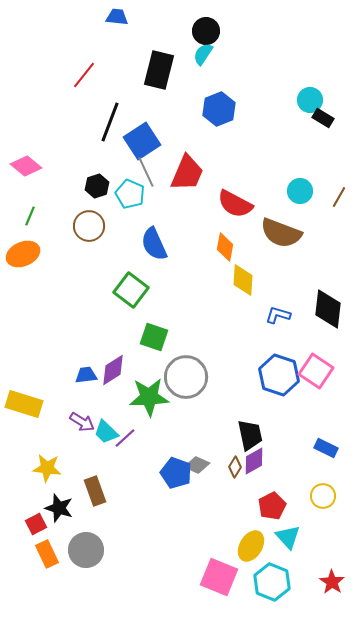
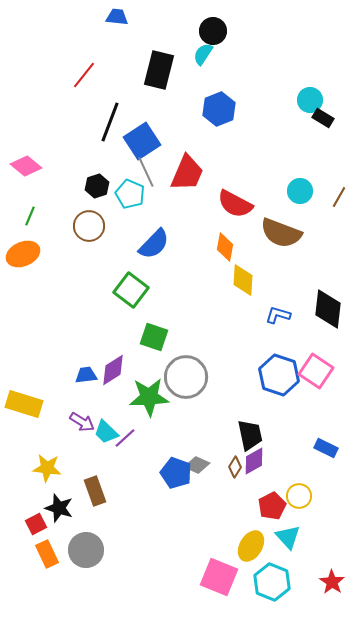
black circle at (206, 31): moved 7 px right
blue semicircle at (154, 244): rotated 112 degrees counterclockwise
yellow circle at (323, 496): moved 24 px left
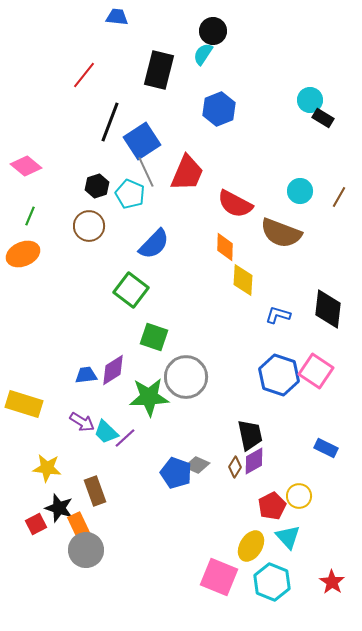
orange diamond at (225, 247): rotated 8 degrees counterclockwise
orange rectangle at (47, 554): moved 32 px right, 28 px up
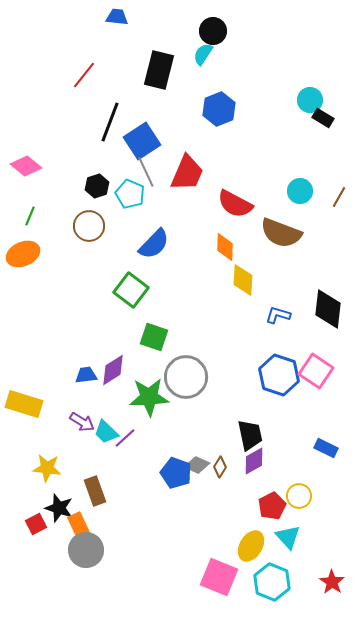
brown diamond at (235, 467): moved 15 px left
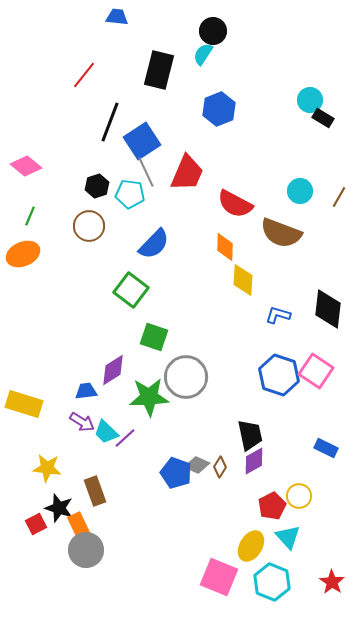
cyan pentagon at (130, 194): rotated 16 degrees counterclockwise
blue trapezoid at (86, 375): moved 16 px down
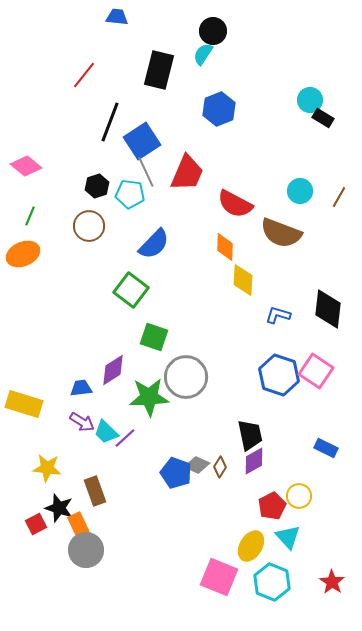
blue trapezoid at (86, 391): moved 5 px left, 3 px up
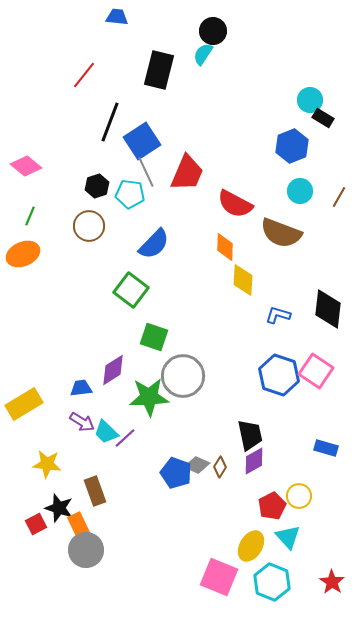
blue hexagon at (219, 109): moved 73 px right, 37 px down
gray circle at (186, 377): moved 3 px left, 1 px up
yellow rectangle at (24, 404): rotated 48 degrees counterclockwise
blue rectangle at (326, 448): rotated 10 degrees counterclockwise
yellow star at (47, 468): moved 4 px up
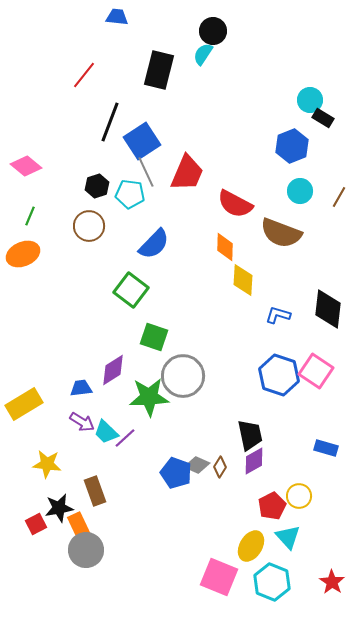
black star at (59, 508): rotated 28 degrees counterclockwise
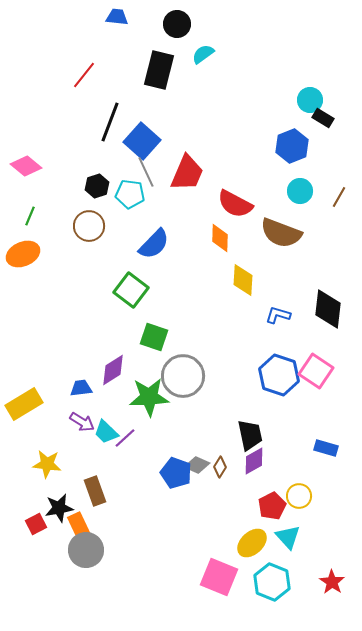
black circle at (213, 31): moved 36 px left, 7 px up
cyan semicircle at (203, 54): rotated 20 degrees clockwise
blue square at (142, 141): rotated 15 degrees counterclockwise
orange diamond at (225, 247): moved 5 px left, 9 px up
yellow ellipse at (251, 546): moved 1 px right, 3 px up; rotated 16 degrees clockwise
